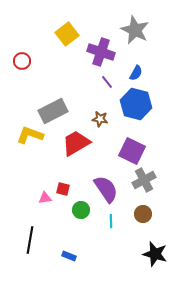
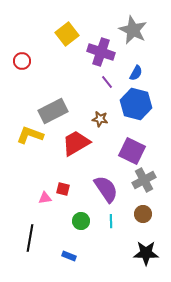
gray star: moved 2 px left
green circle: moved 11 px down
black line: moved 2 px up
black star: moved 9 px left, 1 px up; rotated 15 degrees counterclockwise
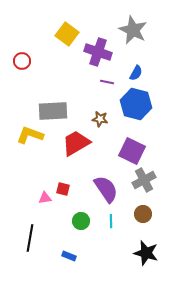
yellow square: rotated 15 degrees counterclockwise
purple cross: moved 3 px left
purple line: rotated 40 degrees counterclockwise
gray rectangle: rotated 24 degrees clockwise
black star: rotated 15 degrees clockwise
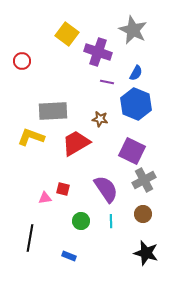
blue hexagon: rotated 8 degrees clockwise
yellow L-shape: moved 1 px right, 2 px down
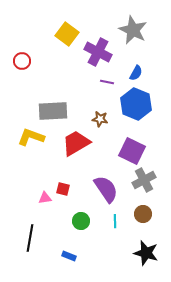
purple cross: rotated 8 degrees clockwise
cyan line: moved 4 px right
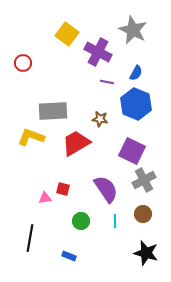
red circle: moved 1 px right, 2 px down
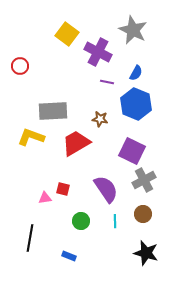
red circle: moved 3 px left, 3 px down
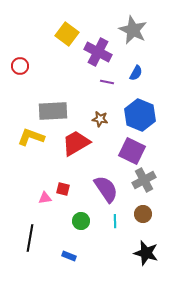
blue hexagon: moved 4 px right, 11 px down
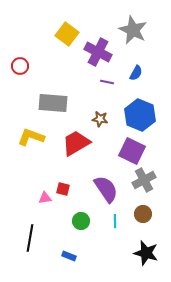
gray rectangle: moved 8 px up; rotated 8 degrees clockwise
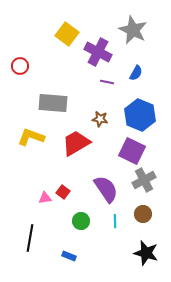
red square: moved 3 px down; rotated 24 degrees clockwise
